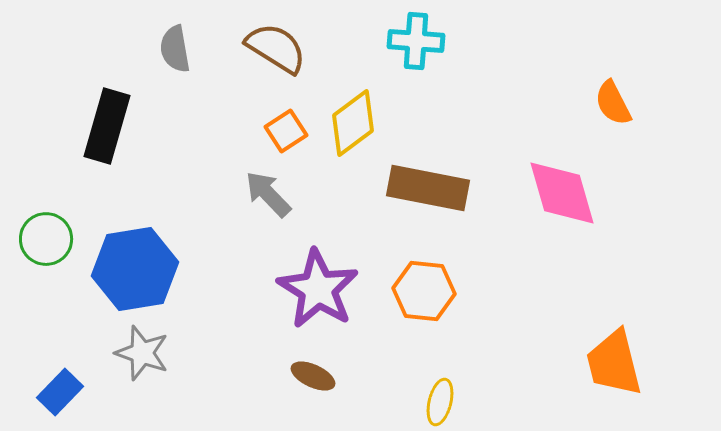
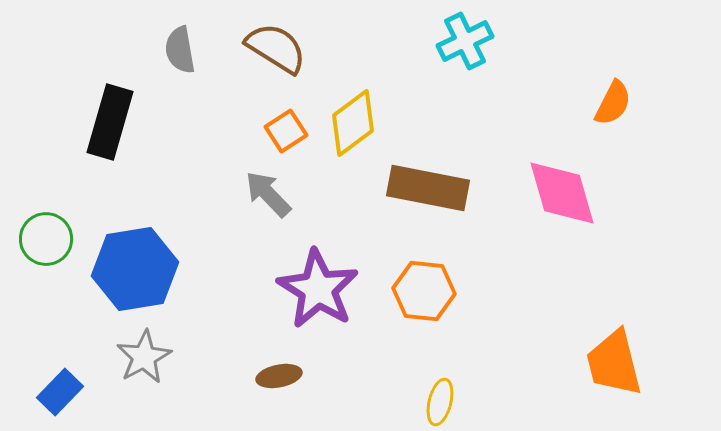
cyan cross: moved 49 px right; rotated 30 degrees counterclockwise
gray semicircle: moved 5 px right, 1 px down
orange semicircle: rotated 126 degrees counterclockwise
black rectangle: moved 3 px right, 4 px up
gray star: moved 2 px right, 4 px down; rotated 24 degrees clockwise
brown ellipse: moved 34 px left; rotated 36 degrees counterclockwise
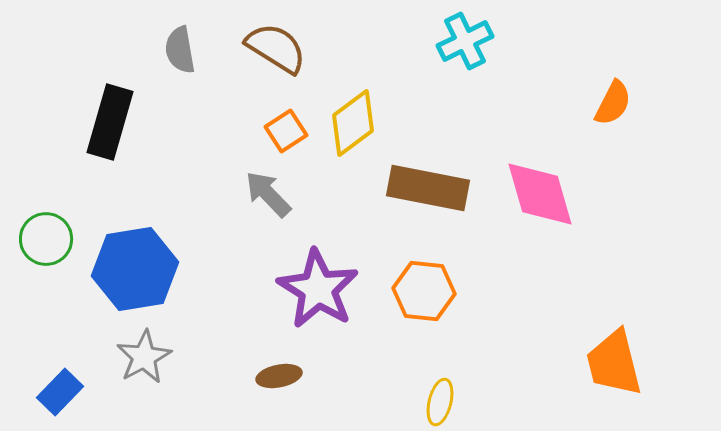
pink diamond: moved 22 px left, 1 px down
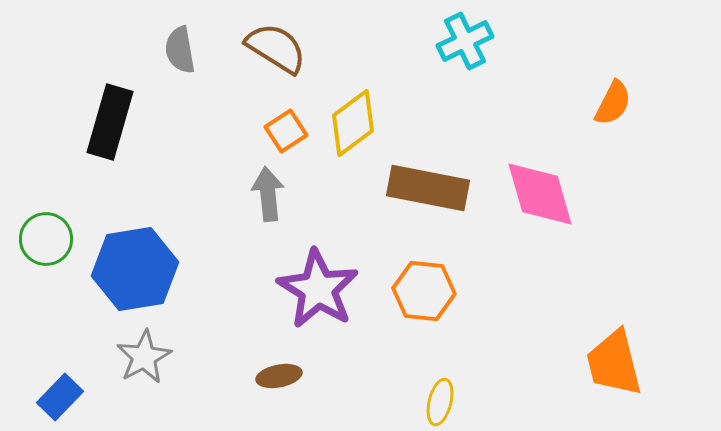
gray arrow: rotated 38 degrees clockwise
blue rectangle: moved 5 px down
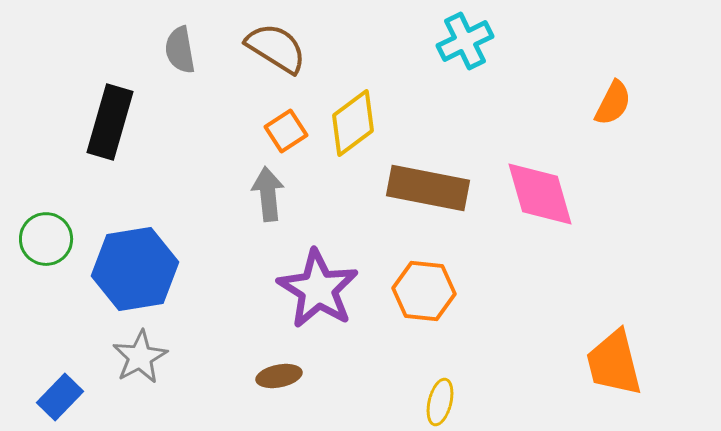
gray star: moved 4 px left
